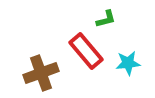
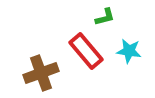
green L-shape: moved 1 px left, 2 px up
cyan star: moved 1 px right, 12 px up; rotated 15 degrees clockwise
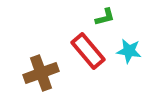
red rectangle: moved 2 px right
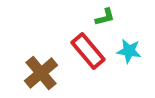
brown cross: rotated 20 degrees counterclockwise
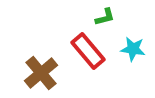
cyan star: moved 4 px right, 2 px up
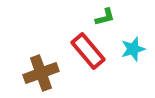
cyan star: rotated 25 degrees counterclockwise
brown cross: rotated 20 degrees clockwise
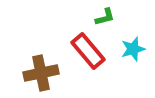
brown cross: rotated 8 degrees clockwise
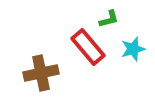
green L-shape: moved 4 px right, 2 px down
red rectangle: moved 4 px up
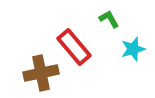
green L-shape: rotated 105 degrees counterclockwise
red rectangle: moved 14 px left
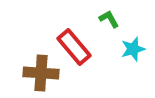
brown cross: rotated 16 degrees clockwise
